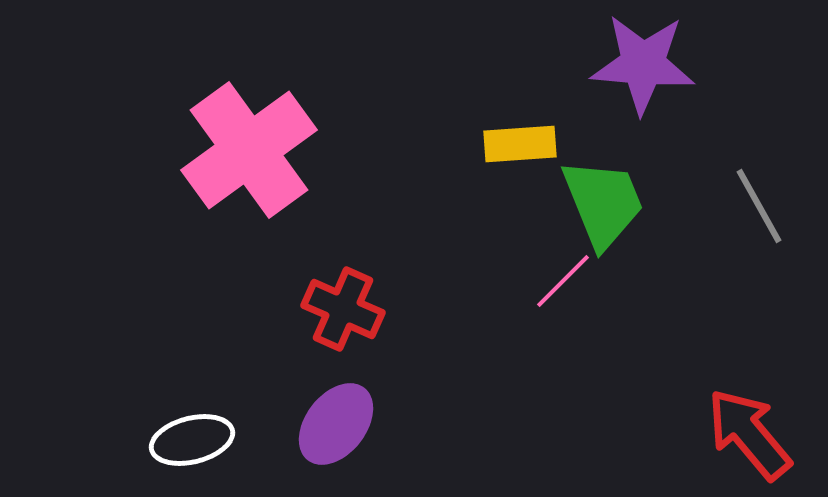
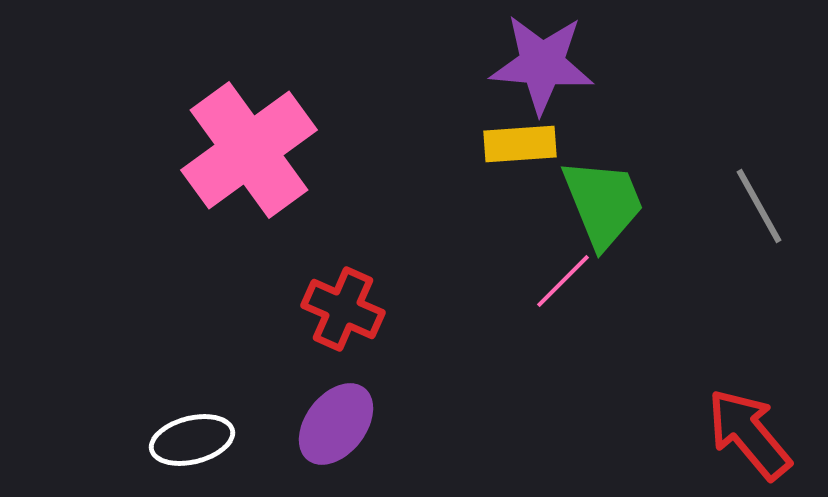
purple star: moved 101 px left
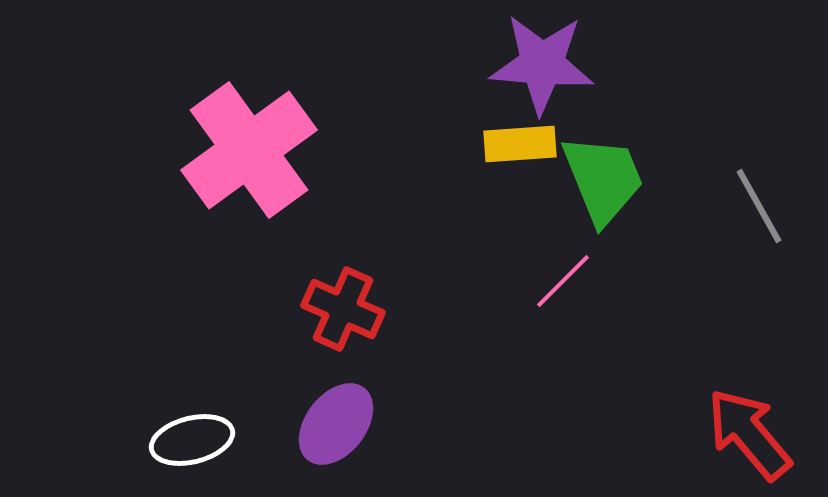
green trapezoid: moved 24 px up
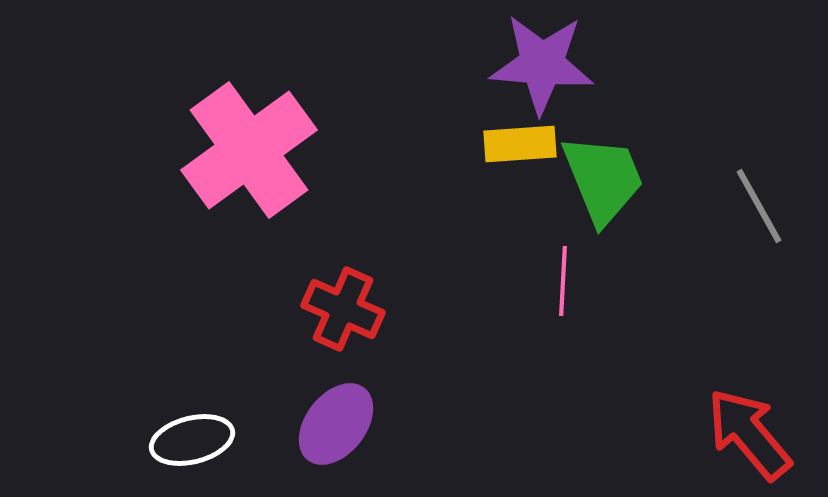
pink line: rotated 42 degrees counterclockwise
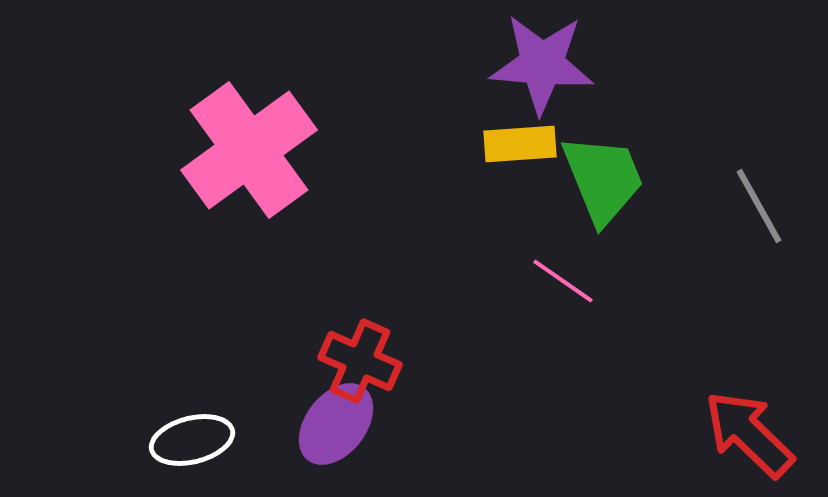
pink line: rotated 58 degrees counterclockwise
red cross: moved 17 px right, 52 px down
red arrow: rotated 6 degrees counterclockwise
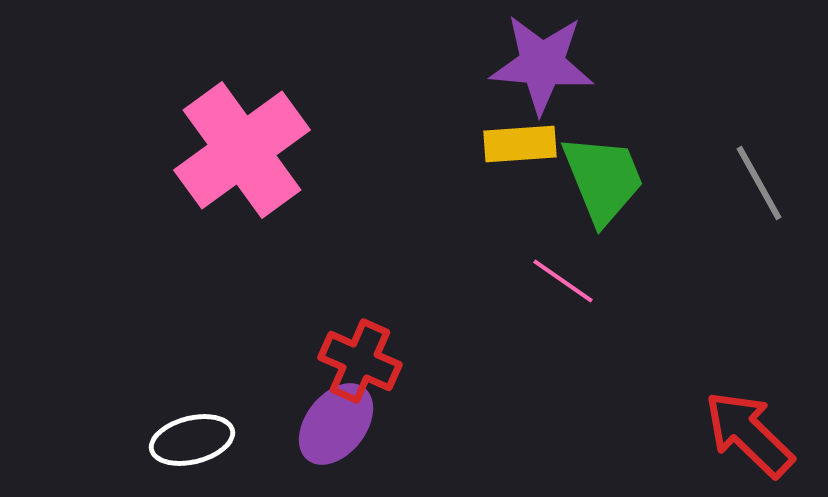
pink cross: moved 7 px left
gray line: moved 23 px up
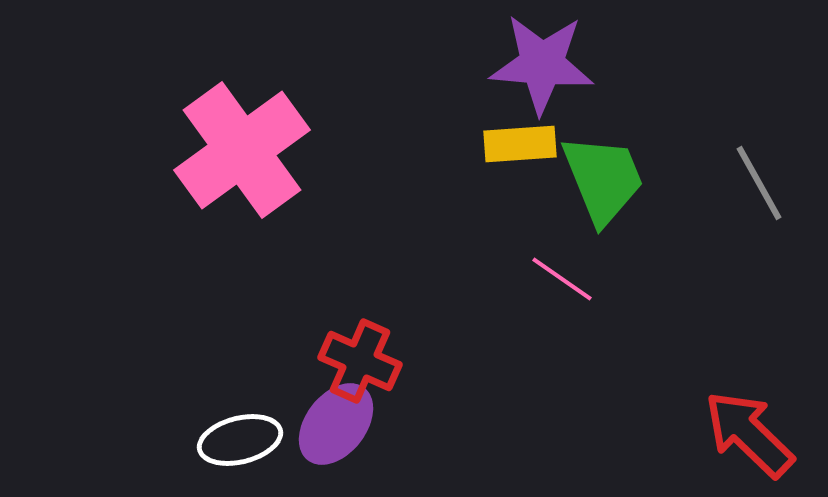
pink line: moved 1 px left, 2 px up
white ellipse: moved 48 px right
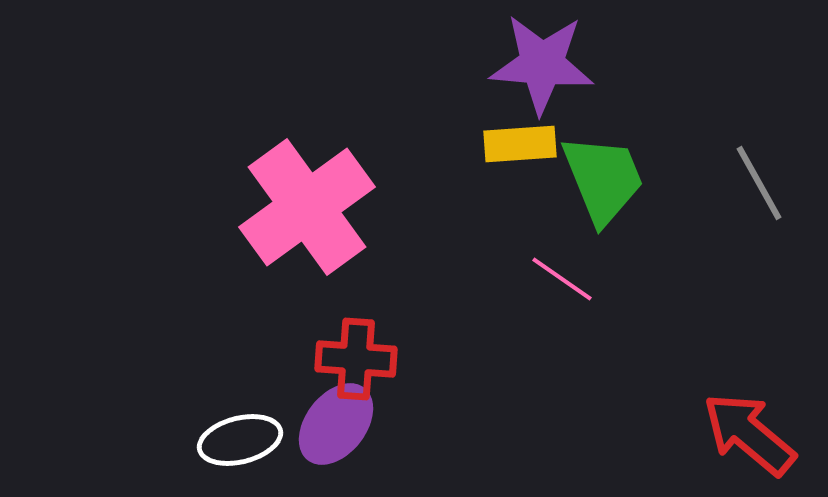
pink cross: moved 65 px right, 57 px down
red cross: moved 4 px left, 2 px up; rotated 20 degrees counterclockwise
red arrow: rotated 4 degrees counterclockwise
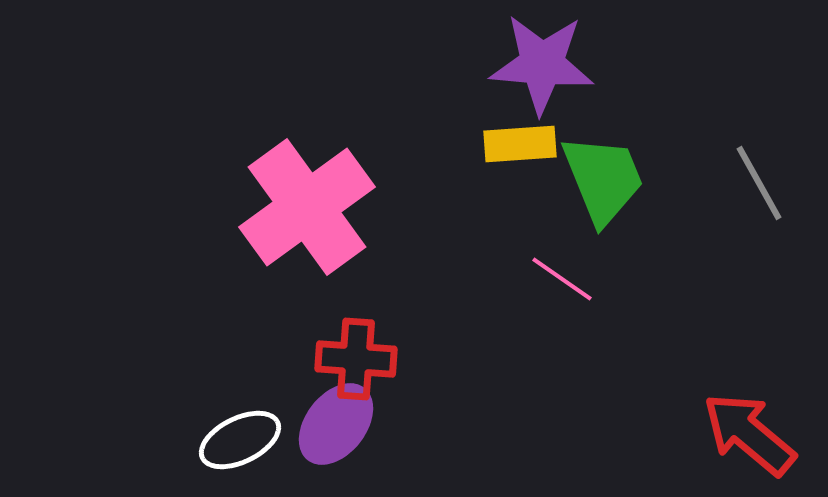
white ellipse: rotated 12 degrees counterclockwise
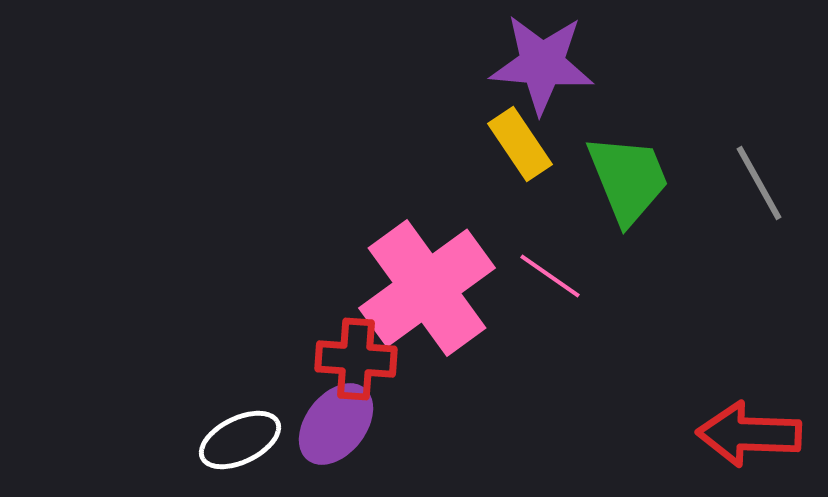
yellow rectangle: rotated 60 degrees clockwise
green trapezoid: moved 25 px right
pink cross: moved 120 px right, 81 px down
pink line: moved 12 px left, 3 px up
red arrow: rotated 38 degrees counterclockwise
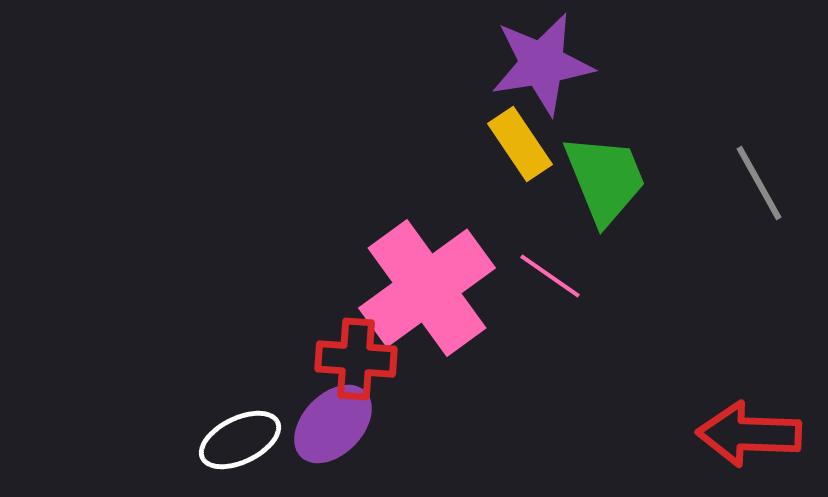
purple star: rotated 14 degrees counterclockwise
green trapezoid: moved 23 px left
purple ellipse: moved 3 px left; rotated 6 degrees clockwise
